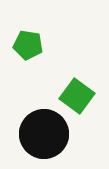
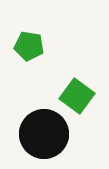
green pentagon: moved 1 px right, 1 px down
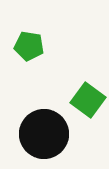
green square: moved 11 px right, 4 px down
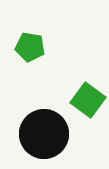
green pentagon: moved 1 px right, 1 px down
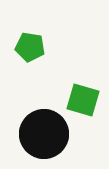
green square: moved 5 px left; rotated 20 degrees counterclockwise
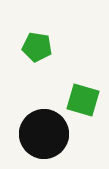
green pentagon: moved 7 px right
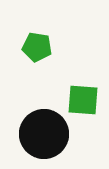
green square: rotated 12 degrees counterclockwise
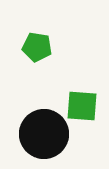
green square: moved 1 px left, 6 px down
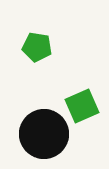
green square: rotated 28 degrees counterclockwise
